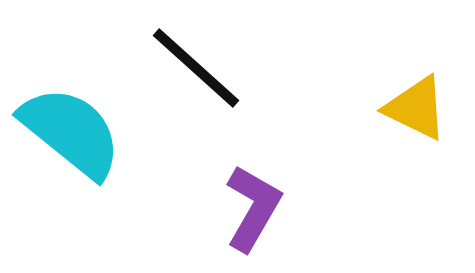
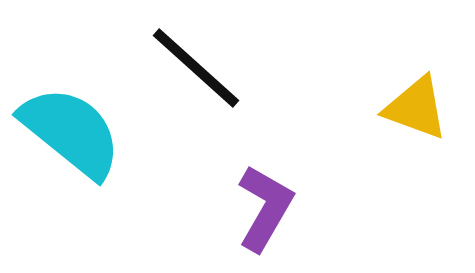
yellow triangle: rotated 6 degrees counterclockwise
purple L-shape: moved 12 px right
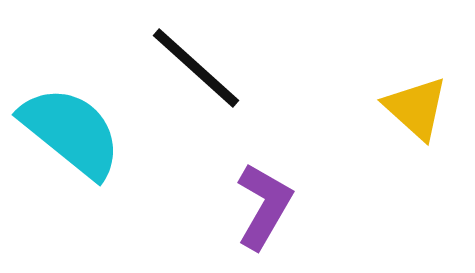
yellow triangle: rotated 22 degrees clockwise
purple L-shape: moved 1 px left, 2 px up
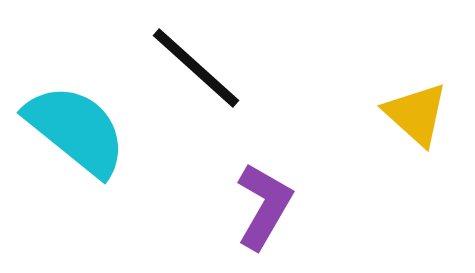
yellow triangle: moved 6 px down
cyan semicircle: moved 5 px right, 2 px up
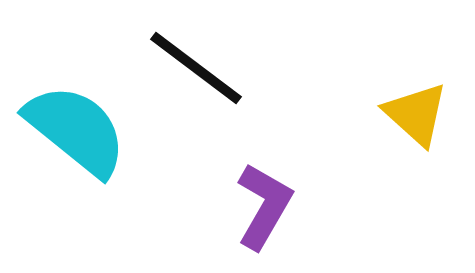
black line: rotated 5 degrees counterclockwise
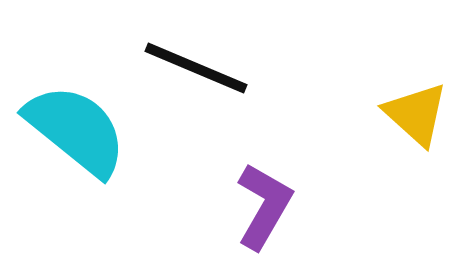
black line: rotated 14 degrees counterclockwise
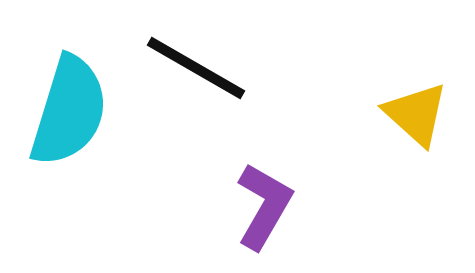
black line: rotated 7 degrees clockwise
cyan semicircle: moved 7 px left, 19 px up; rotated 68 degrees clockwise
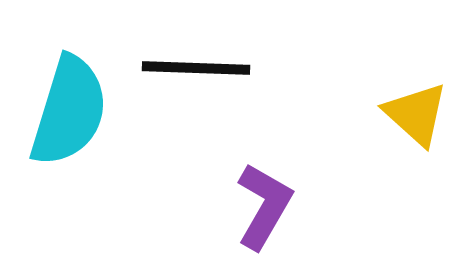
black line: rotated 28 degrees counterclockwise
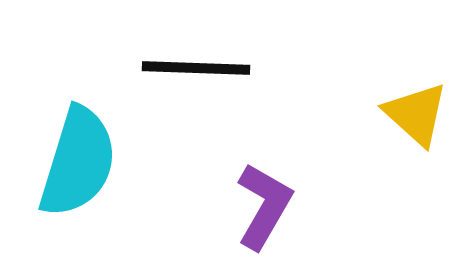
cyan semicircle: moved 9 px right, 51 px down
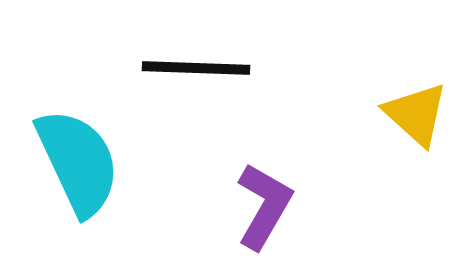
cyan semicircle: rotated 42 degrees counterclockwise
